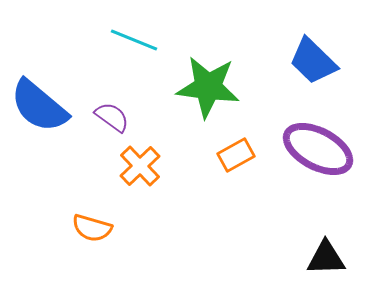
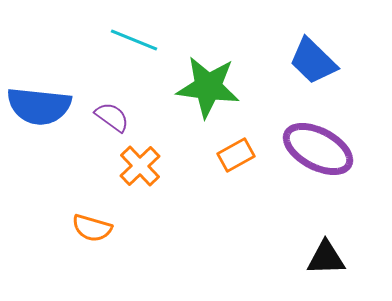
blue semicircle: rotated 34 degrees counterclockwise
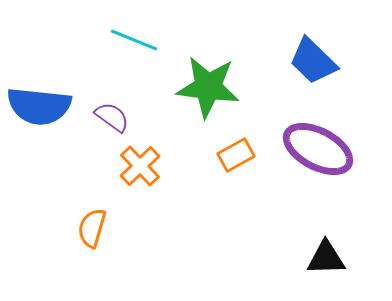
orange semicircle: rotated 90 degrees clockwise
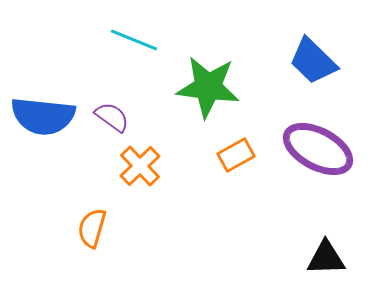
blue semicircle: moved 4 px right, 10 px down
